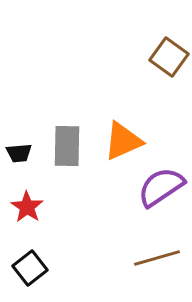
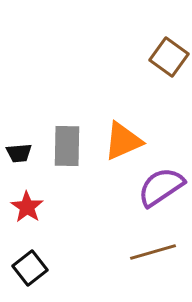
brown line: moved 4 px left, 6 px up
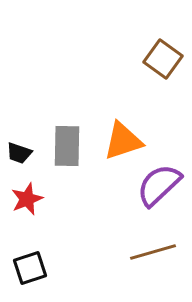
brown square: moved 6 px left, 2 px down
orange triangle: rotated 6 degrees clockwise
black trapezoid: rotated 24 degrees clockwise
purple semicircle: moved 2 px left, 2 px up; rotated 9 degrees counterclockwise
red star: moved 8 px up; rotated 16 degrees clockwise
black square: rotated 20 degrees clockwise
